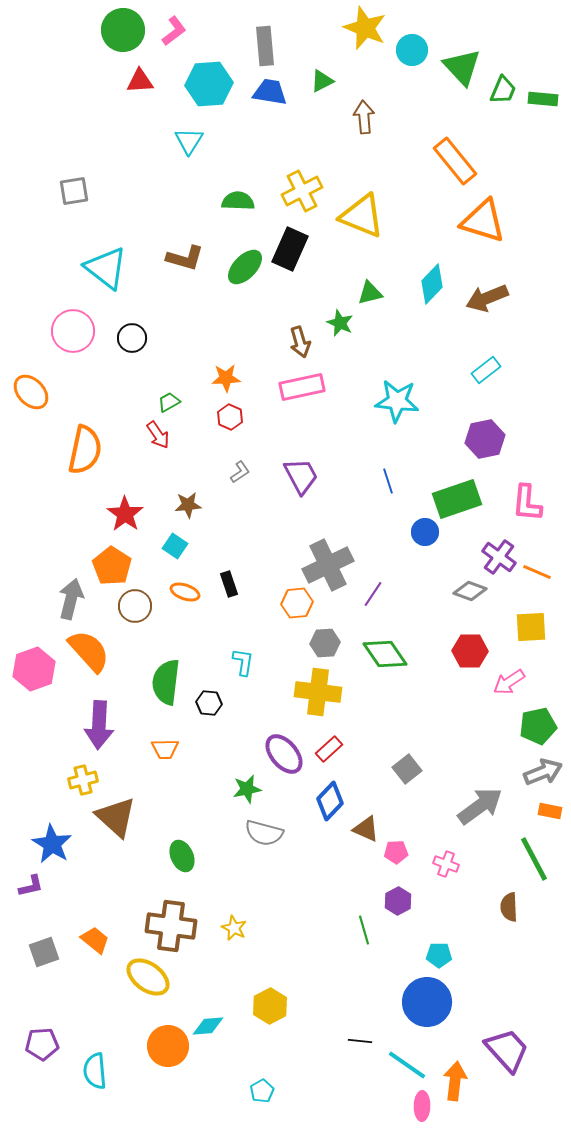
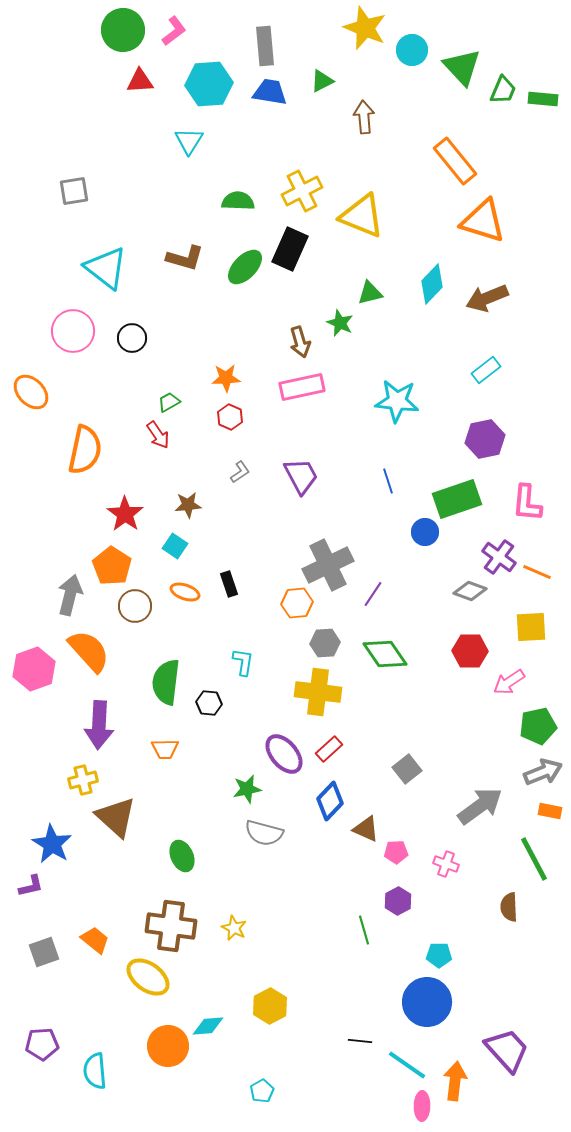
gray arrow at (71, 599): moved 1 px left, 4 px up
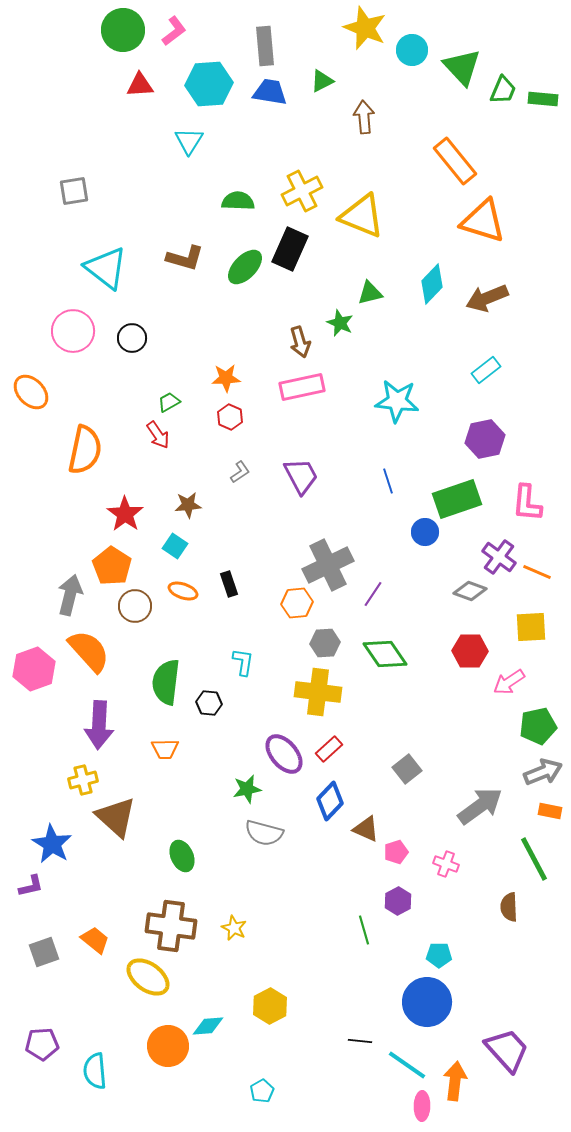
red triangle at (140, 81): moved 4 px down
orange ellipse at (185, 592): moved 2 px left, 1 px up
pink pentagon at (396, 852): rotated 15 degrees counterclockwise
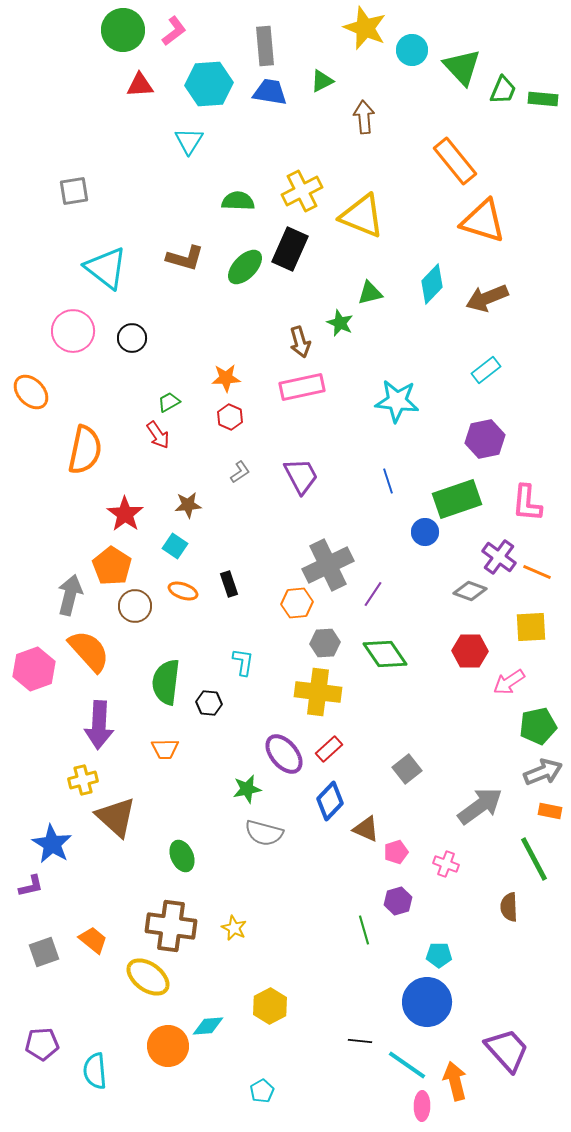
purple hexagon at (398, 901): rotated 12 degrees clockwise
orange trapezoid at (95, 940): moved 2 px left
orange arrow at (455, 1081): rotated 21 degrees counterclockwise
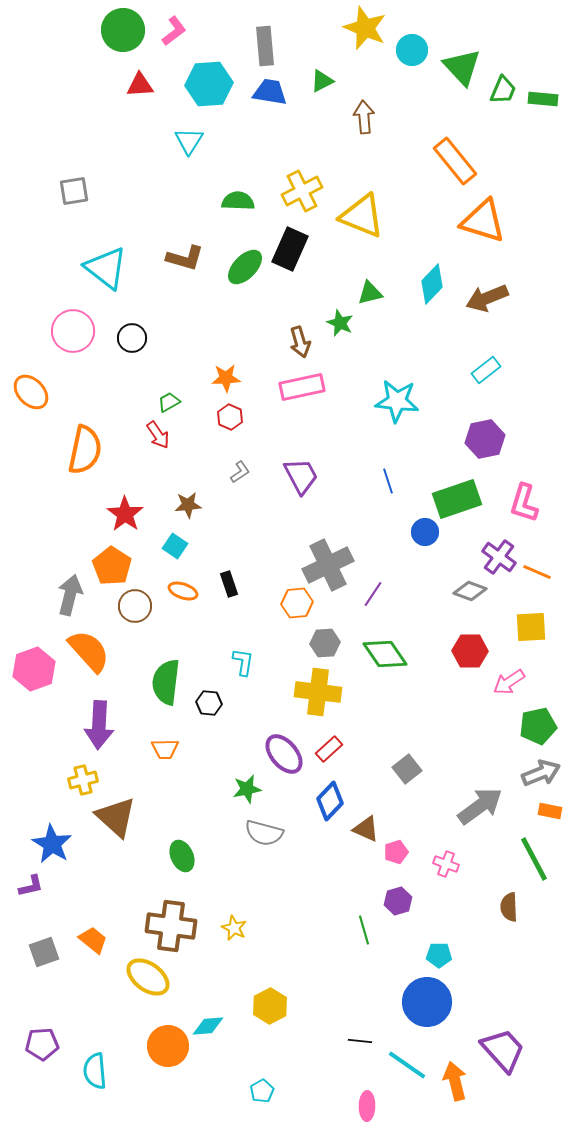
pink L-shape at (527, 503): moved 3 px left; rotated 12 degrees clockwise
gray arrow at (543, 772): moved 2 px left, 1 px down
purple trapezoid at (507, 1050): moved 4 px left
pink ellipse at (422, 1106): moved 55 px left
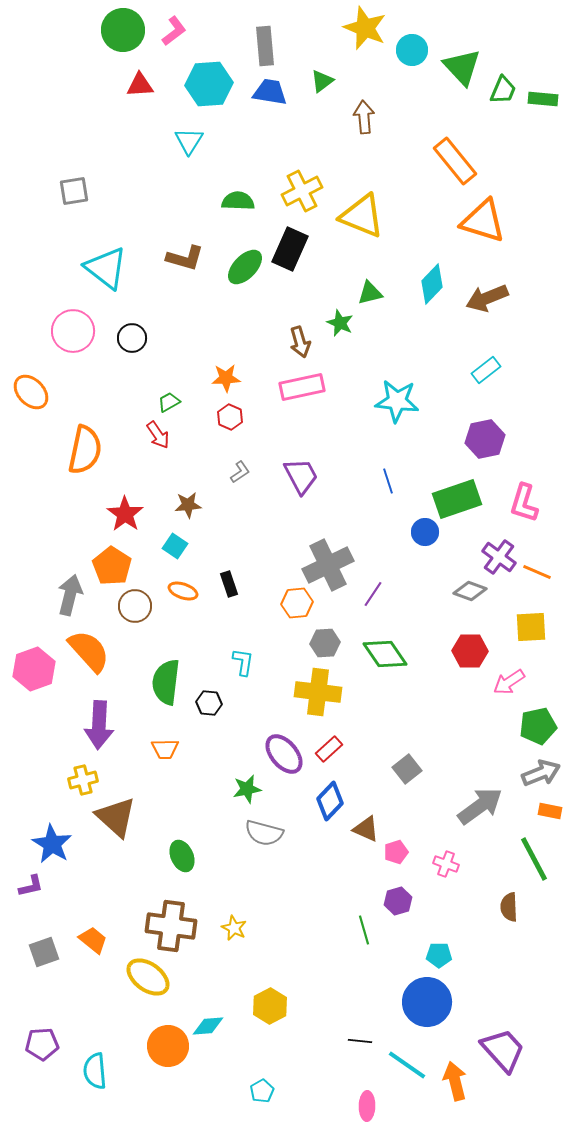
green triangle at (322, 81): rotated 10 degrees counterclockwise
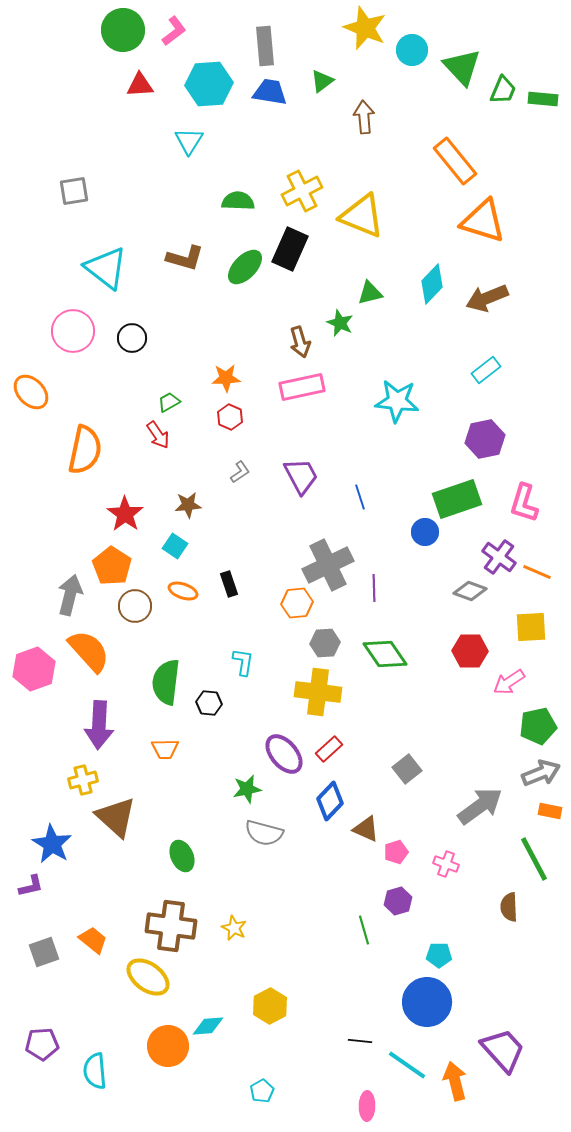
blue line at (388, 481): moved 28 px left, 16 px down
purple line at (373, 594): moved 1 px right, 6 px up; rotated 36 degrees counterclockwise
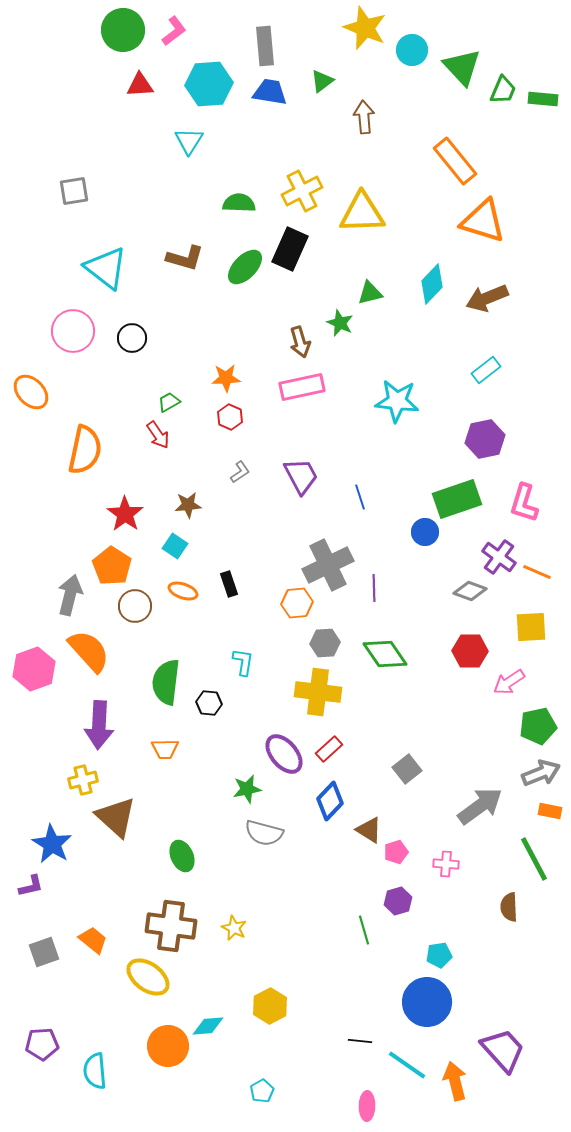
green semicircle at (238, 201): moved 1 px right, 2 px down
yellow triangle at (362, 216): moved 3 px up; rotated 24 degrees counterclockwise
brown triangle at (366, 829): moved 3 px right, 1 px down; rotated 8 degrees clockwise
pink cross at (446, 864): rotated 15 degrees counterclockwise
cyan pentagon at (439, 955): rotated 10 degrees counterclockwise
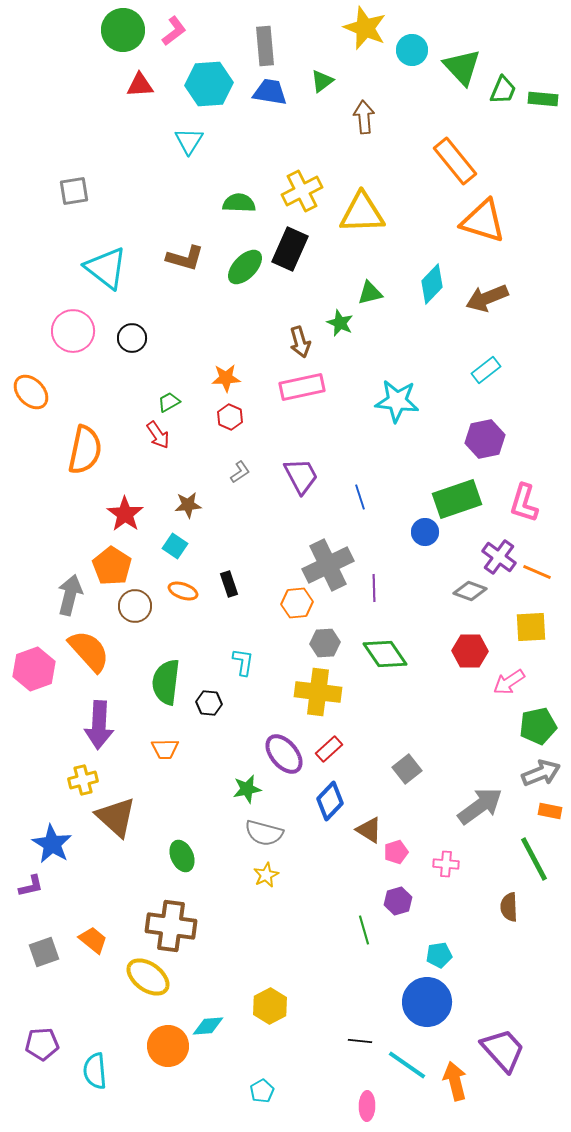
yellow star at (234, 928): moved 32 px right, 53 px up; rotated 20 degrees clockwise
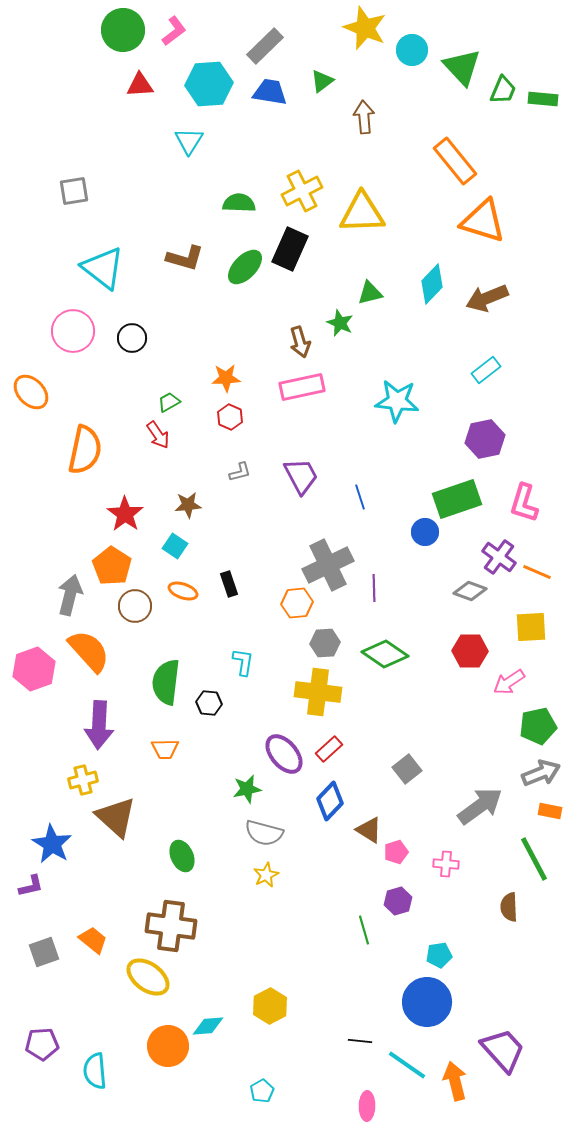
gray rectangle at (265, 46): rotated 51 degrees clockwise
cyan triangle at (106, 268): moved 3 px left
gray L-shape at (240, 472): rotated 20 degrees clockwise
green diamond at (385, 654): rotated 21 degrees counterclockwise
